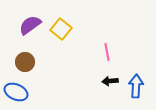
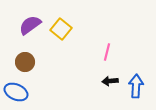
pink line: rotated 24 degrees clockwise
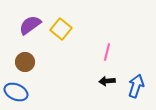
black arrow: moved 3 px left
blue arrow: rotated 15 degrees clockwise
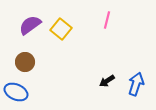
pink line: moved 32 px up
black arrow: rotated 28 degrees counterclockwise
blue arrow: moved 2 px up
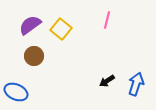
brown circle: moved 9 px right, 6 px up
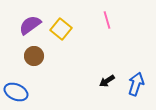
pink line: rotated 30 degrees counterclockwise
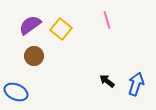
black arrow: rotated 70 degrees clockwise
